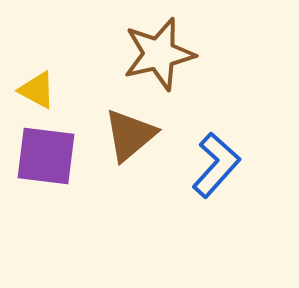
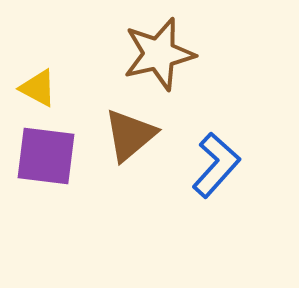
yellow triangle: moved 1 px right, 2 px up
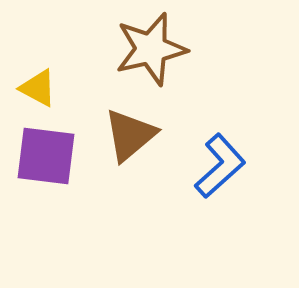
brown star: moved 8 px left, 5 px up
blue L-shape: moved 4 px right, 1 px down; rotated 6 degrees clockwise
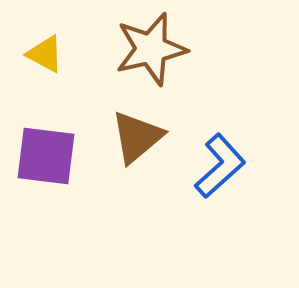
yellow triangle: moved 7 px right, 34 px up
brown triangle: moved 7 px right, 2 px down
